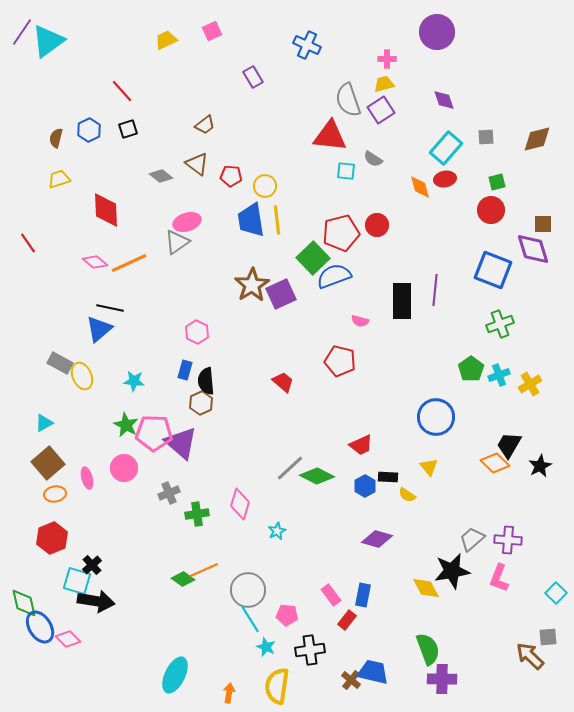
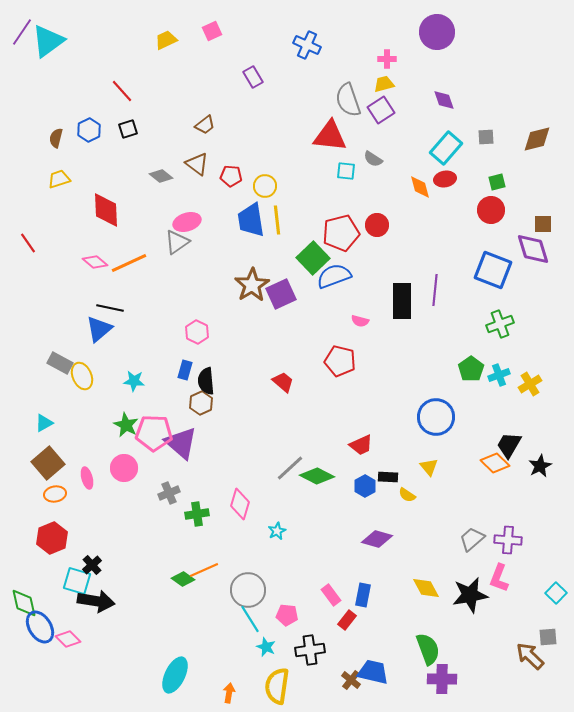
black star at (452, 571): moved 18 px right, 24 px down
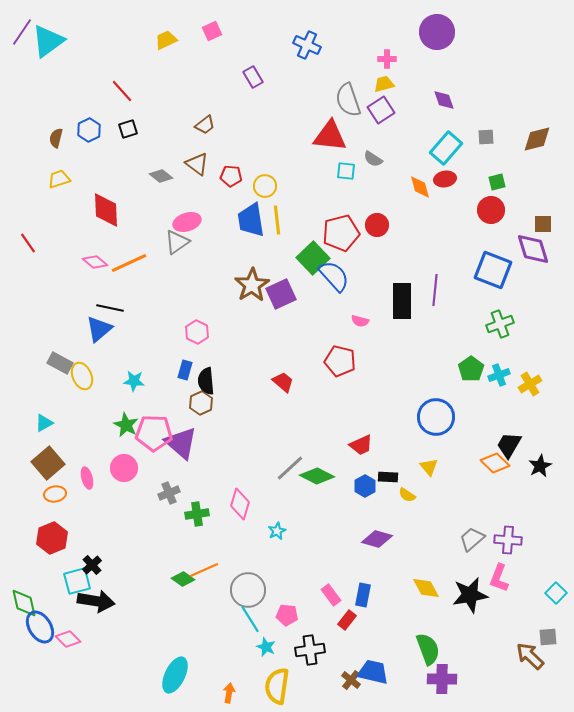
blue semicircle at (334, 276): rotated 68 degrees clockwise
cyan square at (77, 581): rotated 32 degrees counterclockwise
